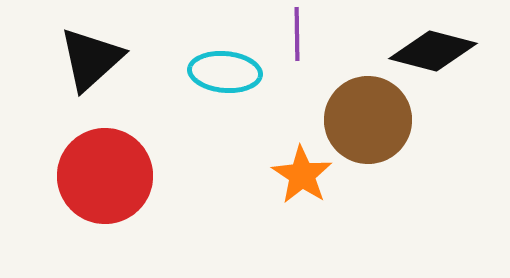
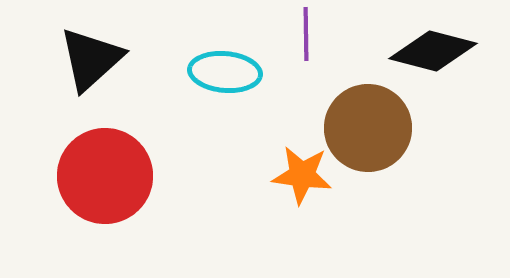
purple line: moved 9 px right
brown circle: moved 8 px down
orange star: rotated 26 degrees counterclockwise
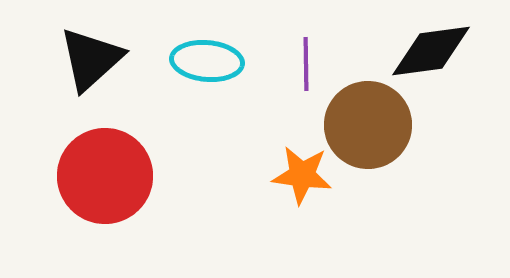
purple line: moved 30 px down
black diamond: moved 2 px left; rotated 22 degrees counterclockwise
cyan ellipse: moved 18 px left, 11 px up
brown circle: moved 3 px up
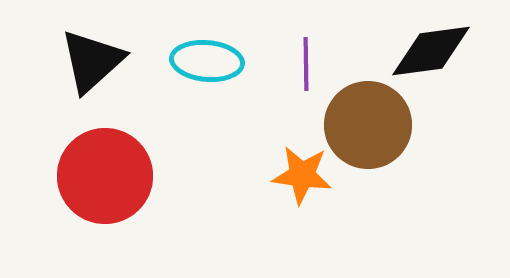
black triangle: moved 1 px right, 2 px down
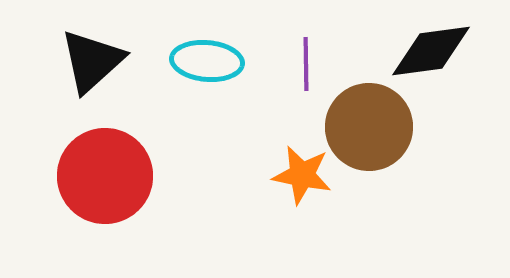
brown circle: moved 1 px right, 2 px down
orange star: rotated 4 degrees clockwise
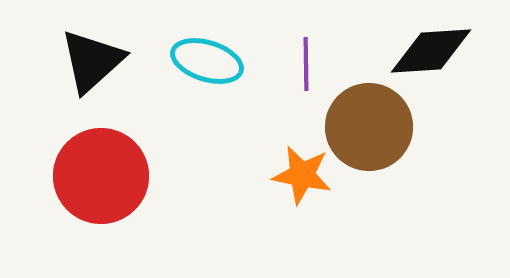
black diamond: rotated 4 degrees clockwise
cyan ellipse: rotated 12 degrees clockwise
red circle: moved 4 px left
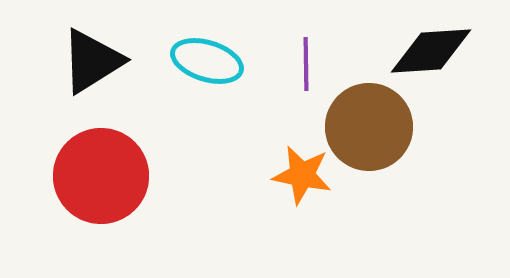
black triangle: rotated 10 degrees clockwise
